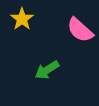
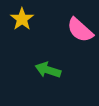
green arrow: moved 1 px right; rotated 50 degrees clockwise
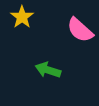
yellow star: moved 2 px up
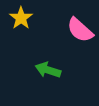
yellow star: moved 1 px left, 1 px down
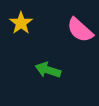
yellow star: moved 5 px down
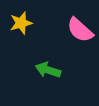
yellow star: rotated 20 degrees clockwise
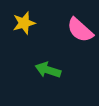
yellow star: moved 3 px right
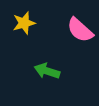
green arrow: moved 1 px left, 1 px down
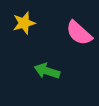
pink semicircle: moved 1 px left, 3 px down
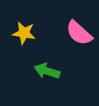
yellow star: moved 10 px down; rotated 25 degrees clockwise
